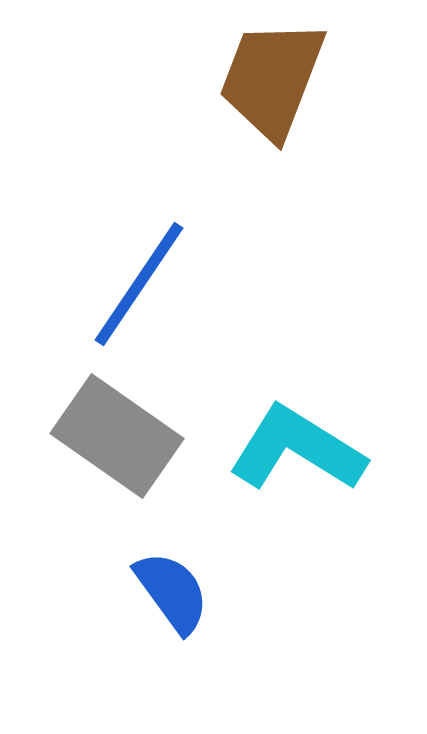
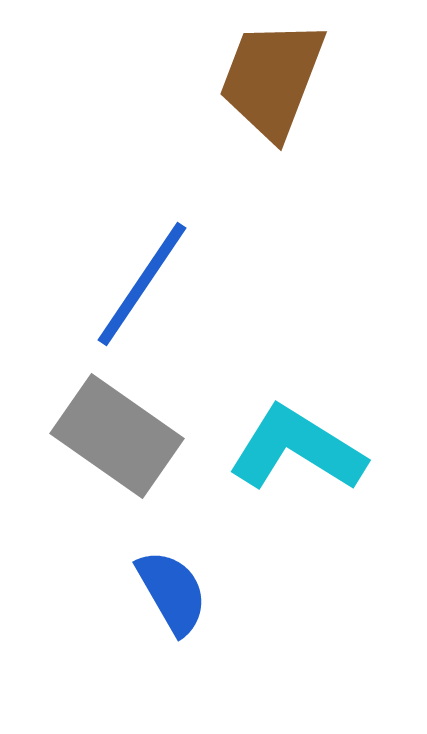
blue line: moved 3 px right
blue semicircle: rotated 6 degrees clockwise
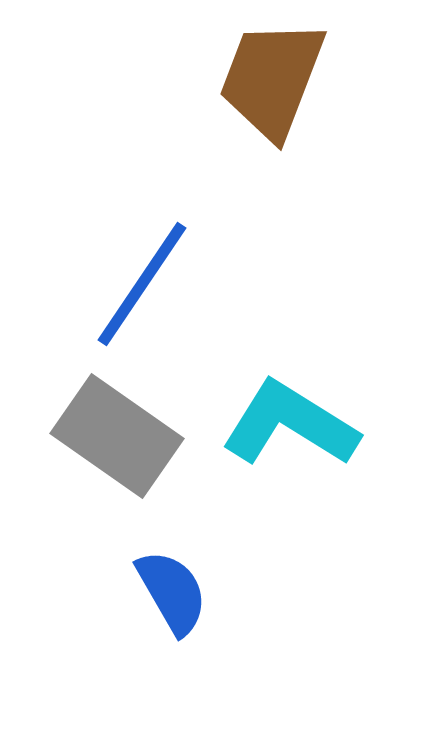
cyan L-shape: moved 7 px left, 25 px up
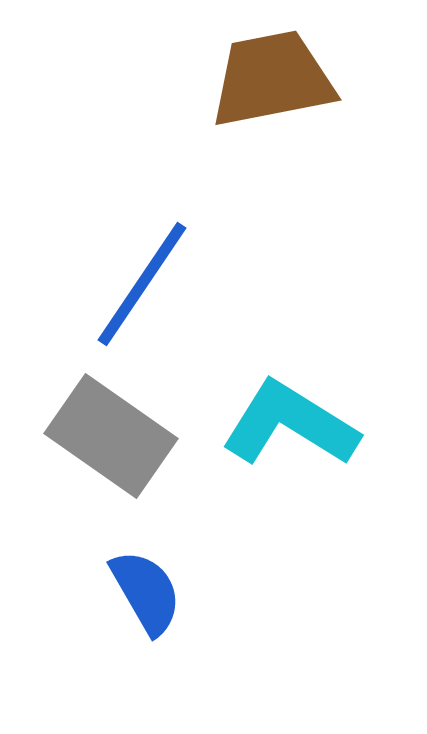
brown trapezoid: rotated 58 degrees clockwise
gray rectangle: moved 6 px left
blue semicircle: moved 26 px left
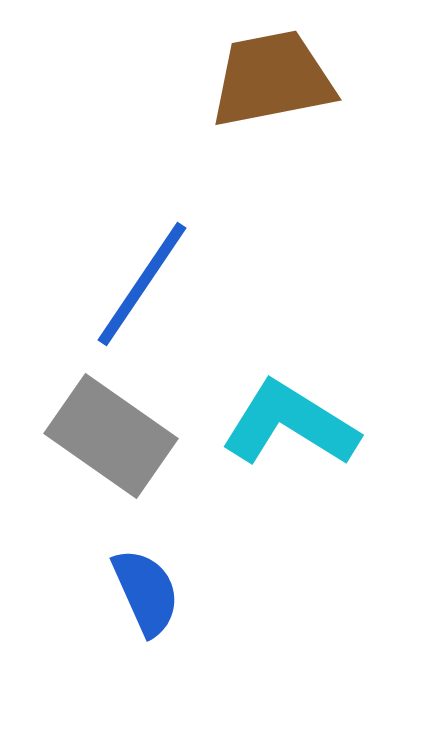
blue semicircle: rotated 6 degrees clockwise
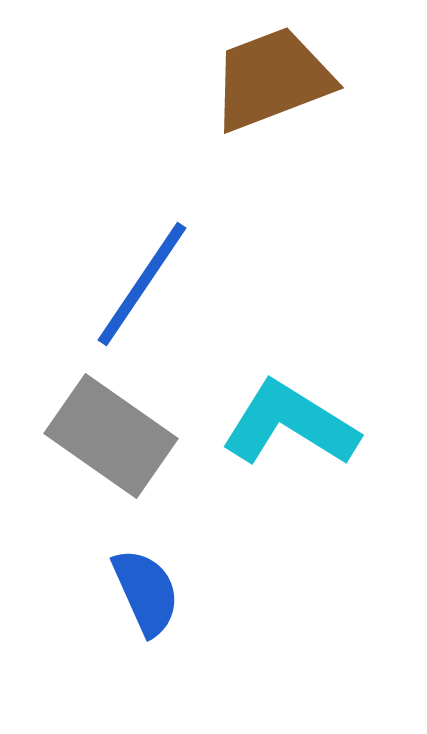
brown trapezoid: rotated 10 degrees counterclockwise
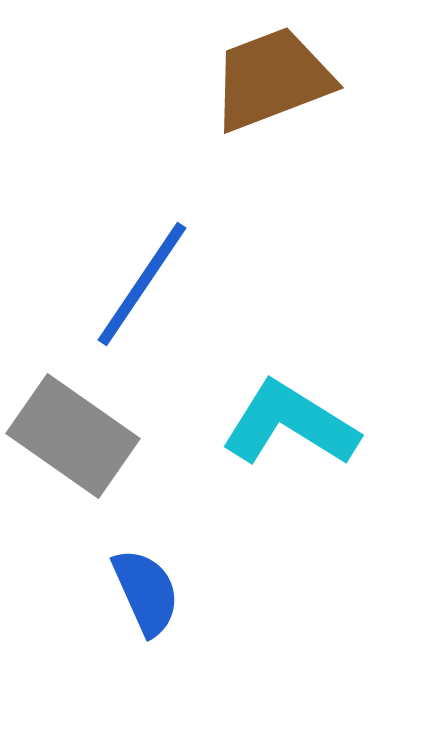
gray rectangle: moved 38 px left
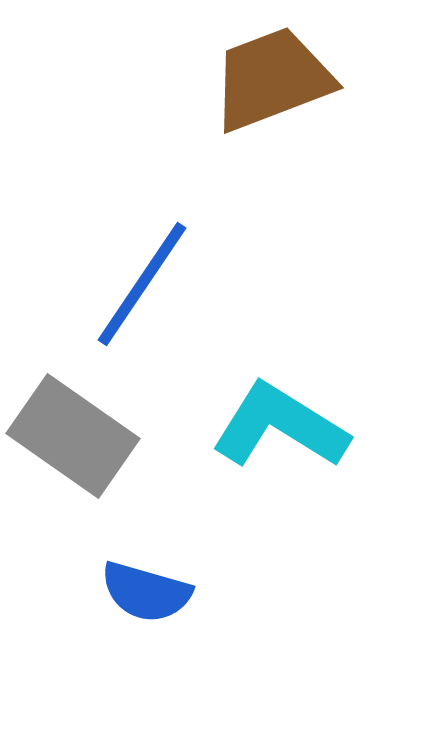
cyan L-shape: moved 10 px left, 2 px down
blue semicircle: rotated 130 degrees clockwise
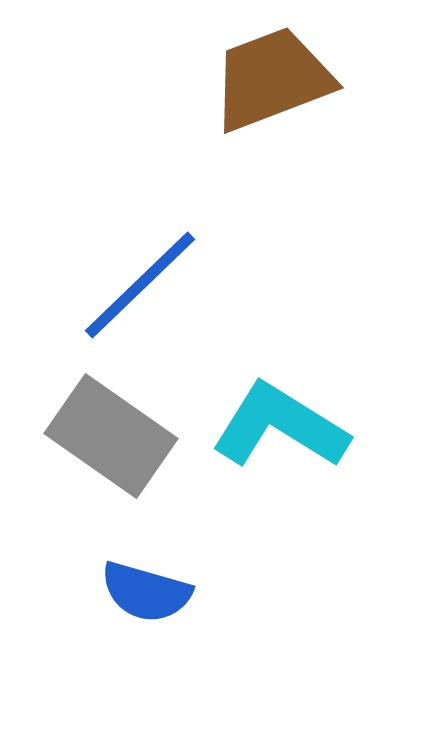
blue line: moved 2 px left, 1 px down; rotated 12 degrees clockwise
gray rectangle: moved 38 px right
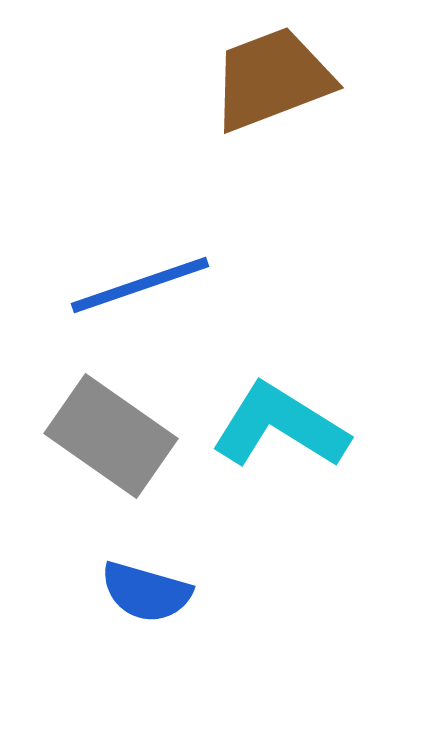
blue line: rotated 25 degrees clockwise
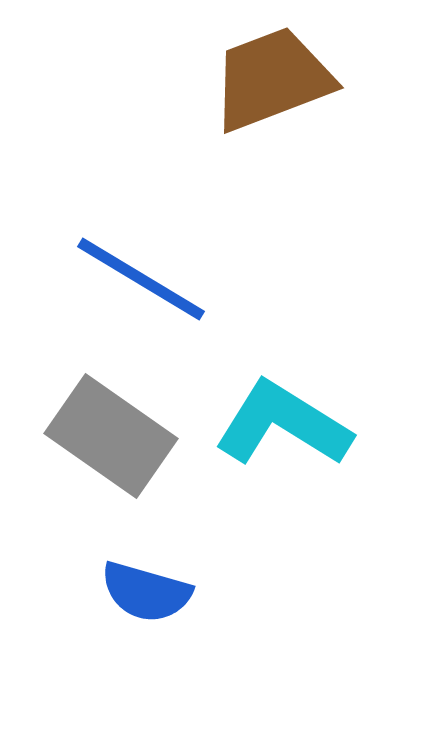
blue line: moved 1 px right, 6 px up; rotated 50 degrees clockwise
cyan L-shape: moved 3 px right, 2 px up
